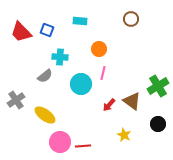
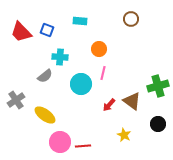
green cross: rotated 15 degrees clockwise
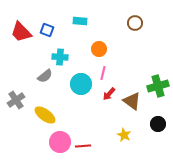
brown circle: moved 4 px right, 4 px down
red arrow: moved 11 px up
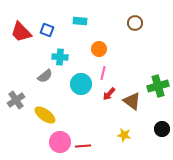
black circle: moved 4 px right, 5 px down
yellow star: rotated 16 degrees counterclockwise
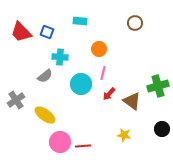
blue square: moved 2 px down
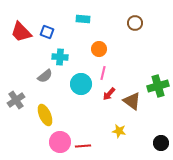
cyan rectangle: moved 3 px right, 2 px up
yellow ellipse: rotated 30 degrees clockwise
black circle: moved 1 px left, 14 px down
yellow star: moved 5 px left, 4 px up
